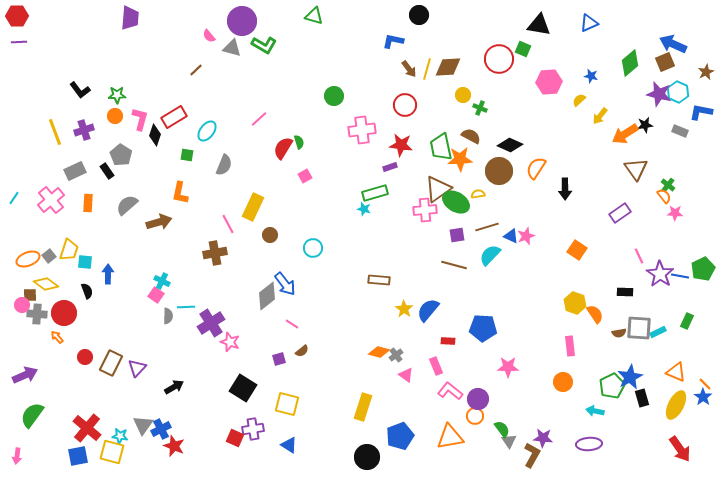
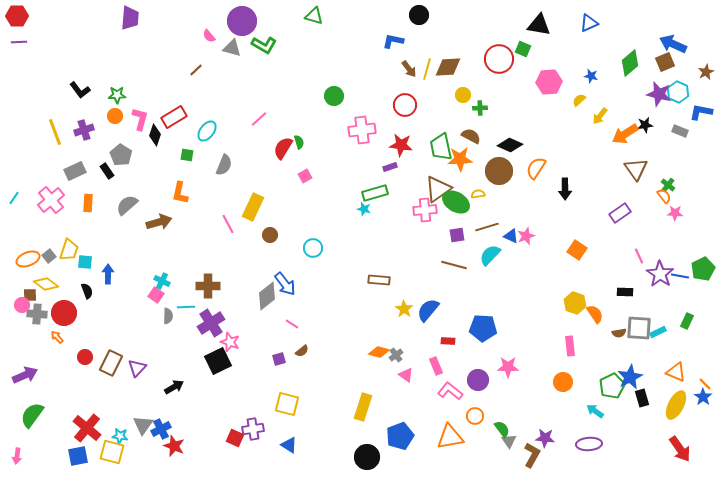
green cross at (480, 108): rotated 24 degrees counterclockwise
brown cross at (215, 253): moved 7 px left, 33 px down; rotated 10 degrees clockwise
black square at (243, 388): moved 25 px left, 27 px up; rotated 32 degrees clockwise
purple circle at (478, 399): moved 19 px up
cyan arrow at (595, 411): rotated 24 degrees clockwise
purple star at (543, 438): moved 2 px right
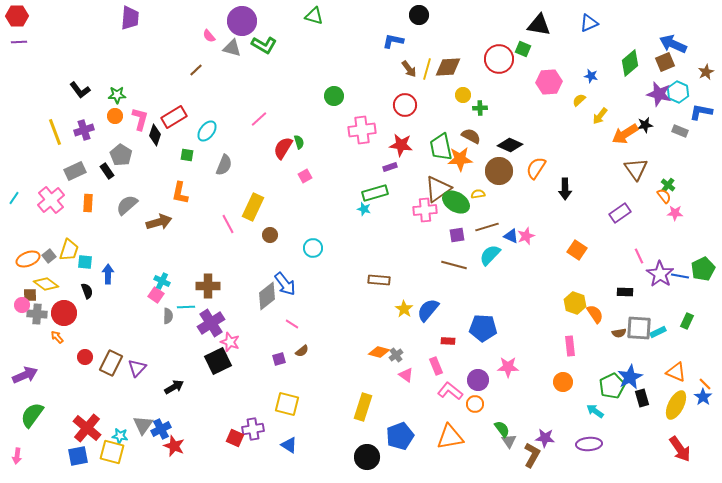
orange circle at (475, 416): moved 12 px up
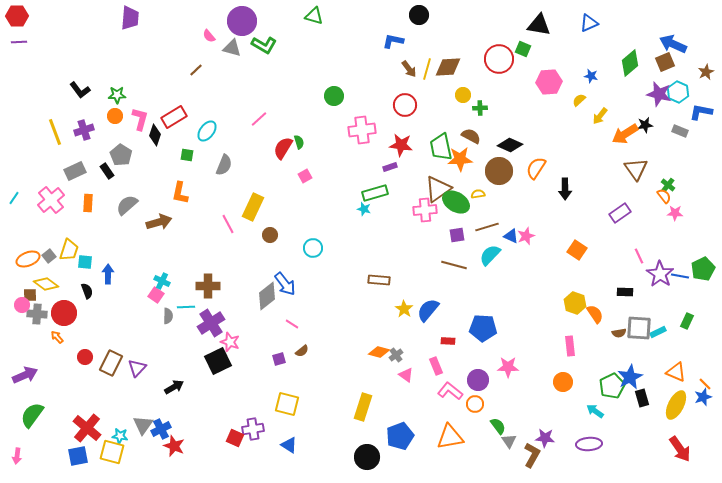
blue star at (703, 397): rotated 18 degrees clockwise
green semicircle at (502, 429): moved 4 px left, 3 px up
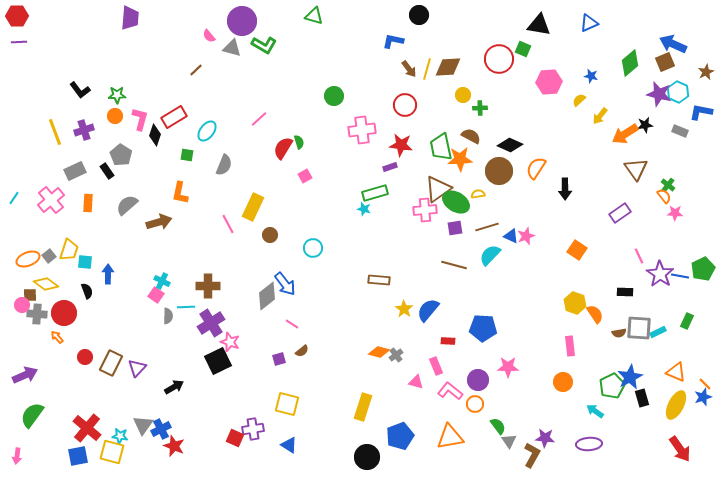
purple square at (457, 235): moved 2 px left, 7 px up
pink triangle at (406, 375): moved 10 px right, 7 px down; rotated 21 degrees counterclockwise
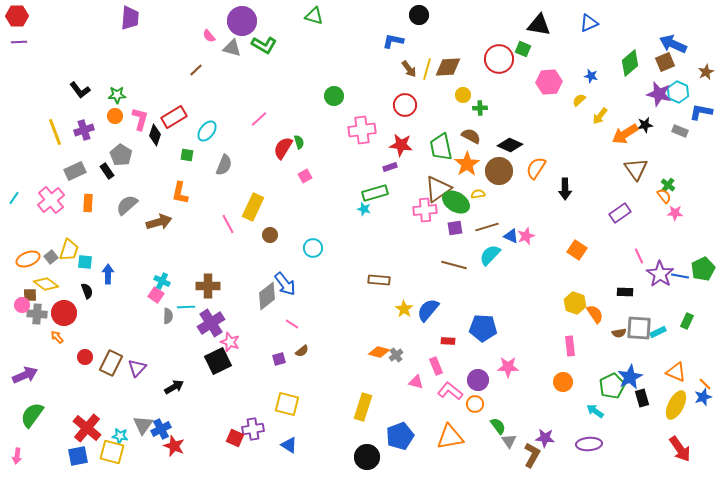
orange star at (460, 159): moved 7 px right, 5 px down; rotated 30 degrees counterclockwise
gray square at (49, 256): moved 2 px right, 1 px down
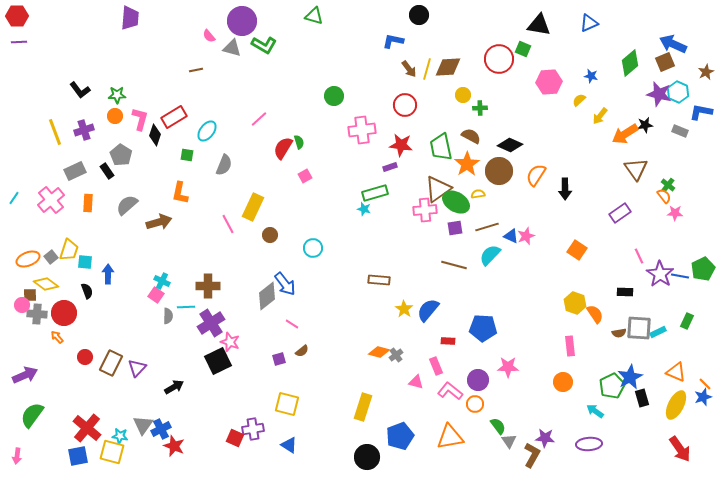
brown line at (196, 70): rotated 32 degrees clockwise
orange semicircle at (536, 168): moved 7 px down
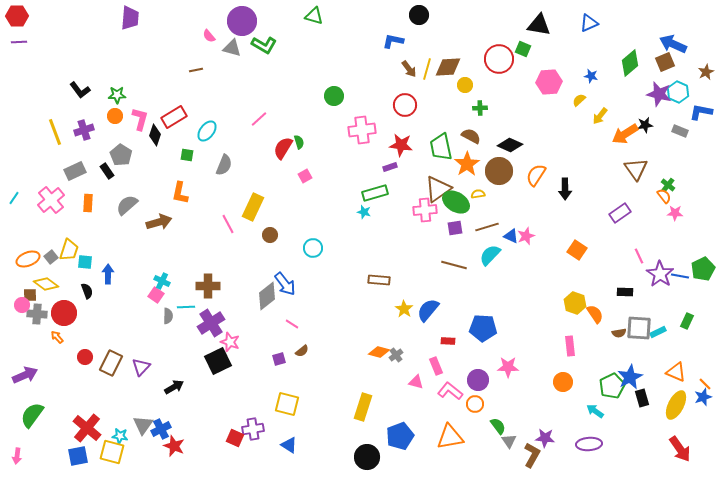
yellow circle at (463, 95): moved 2 px right, 10 px up
cyan star at (364, 209): moved 3 px down
purple triangle at (137, 368): moved 4 px right, 1 px up
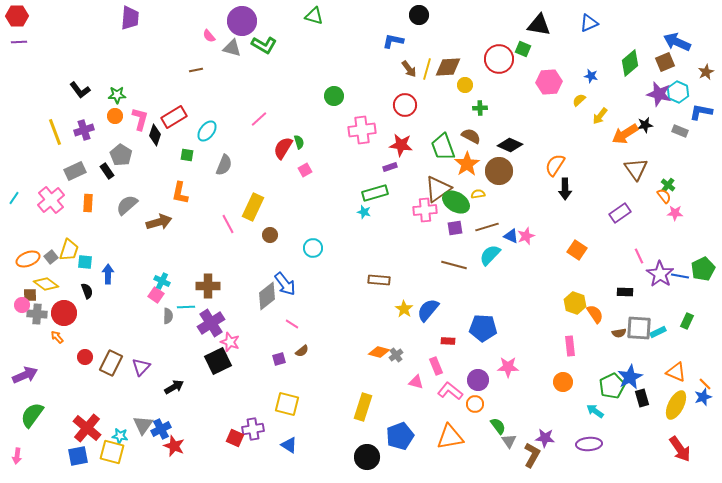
blue arrow at (673, 44): moved 4 px right, 2 px up
green trapezoid at (441, 147): moved 2 px right; rotated 8 degrees counterclockwise
orange semicircle at (536, 175): moved 19 px right, 10 px up
pink square at (305, 176): moved 6 px up
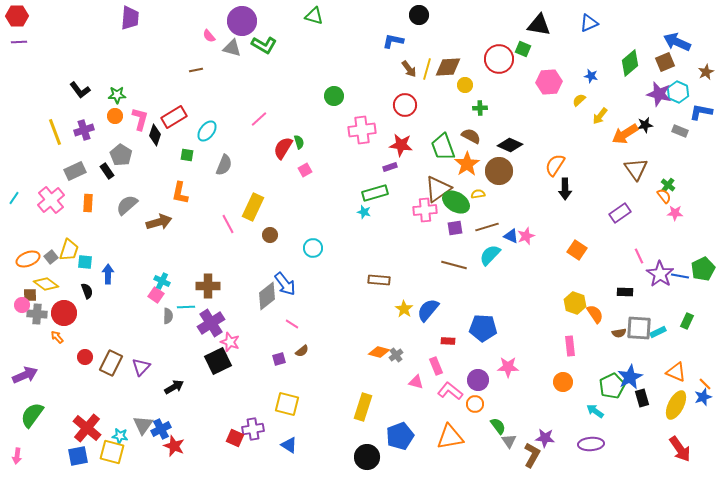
purple ellipse at (589, 444): moved 2 px right
